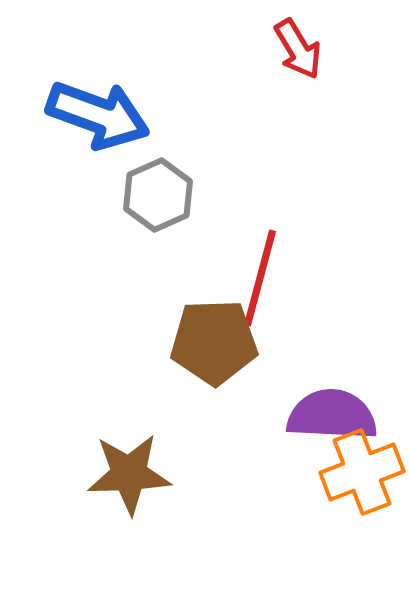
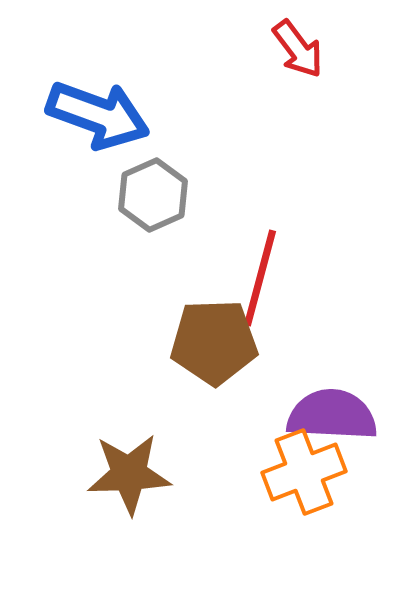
red arrow: rotated 6 degrees counterclockwise
gray hexagon: moved 5 px left
orange cross: moved 58 px left
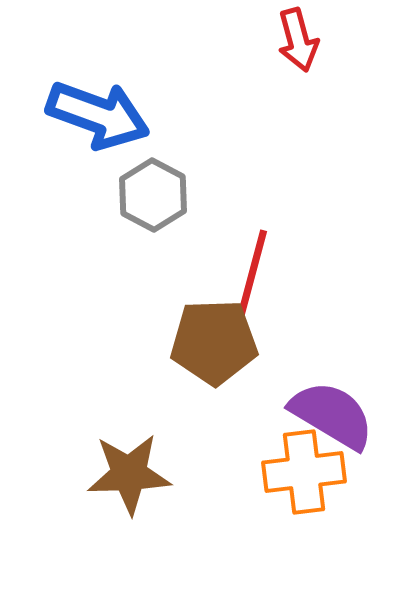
red arrow: moved 9 px up; rotated 22 degrees clockwise
gray hexagon: rotated 8 degrees counterclockwise
red line: moved 9 px left
purple semicircle: rotated 28 degrees clockwise
orange cross: rotated 14 degrees clockwise
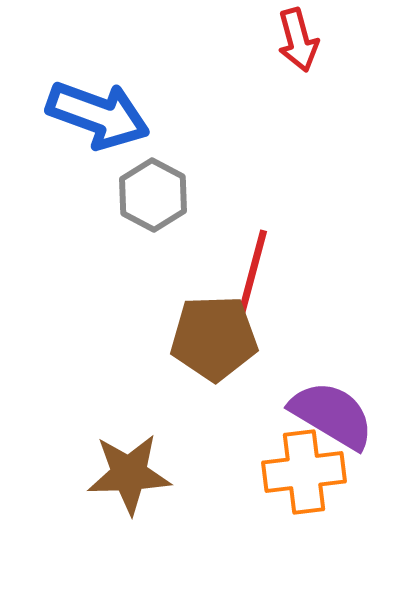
brown pentagon: moved 4 px up
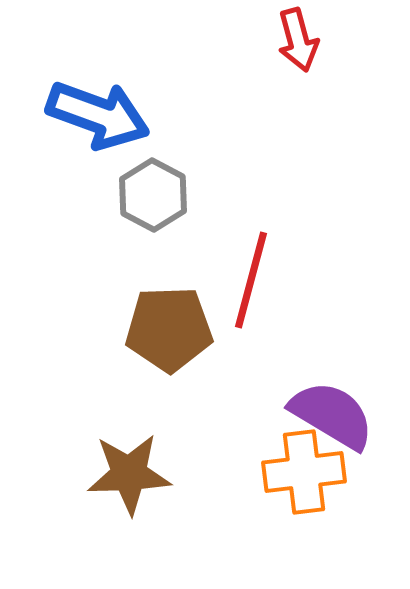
red line: moved 2 px down
brown pentagon: moved 45 px left, 9 px up
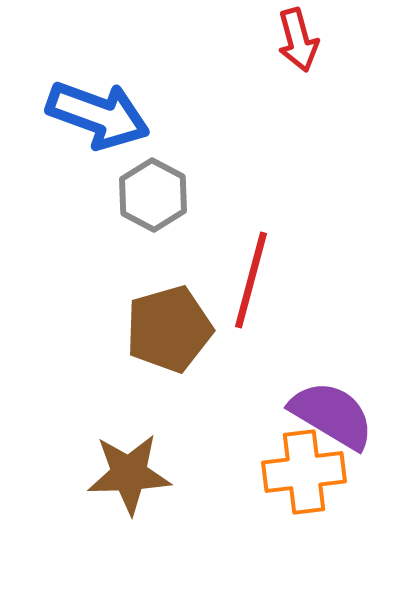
brown pentagon: rotated 14 degrees counterclockwise
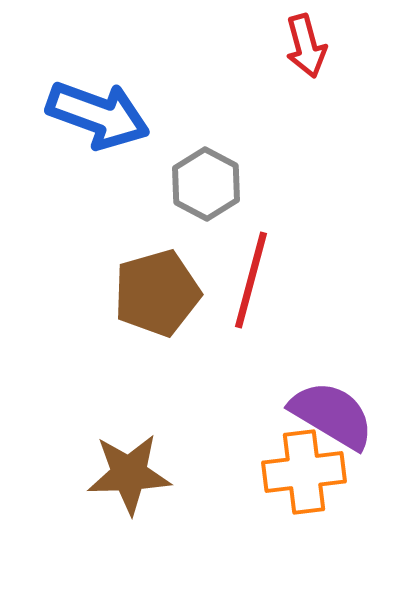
red arrow: moved 8 px right, 6 px down
gray hexagon: moved 53 px right, 11 px up
brown pentagon: moved 12 px left, 36 px up
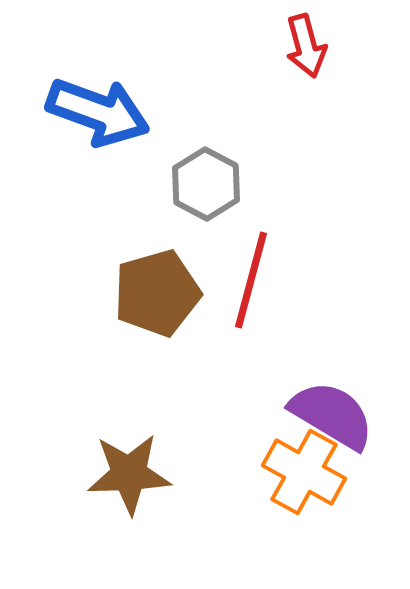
blue arrow: moved 3 px up
orange cross: rotated 36 degrees clockwise
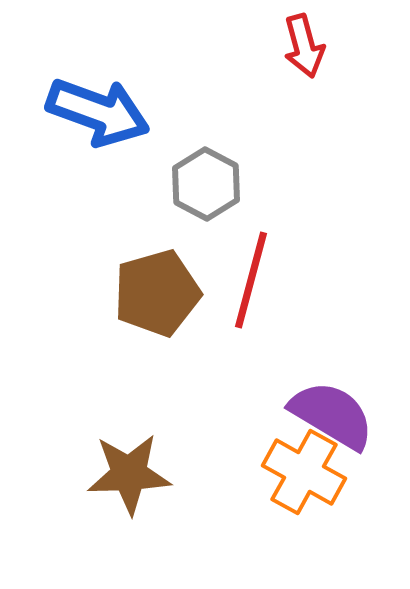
red arrow: moved 2 px left
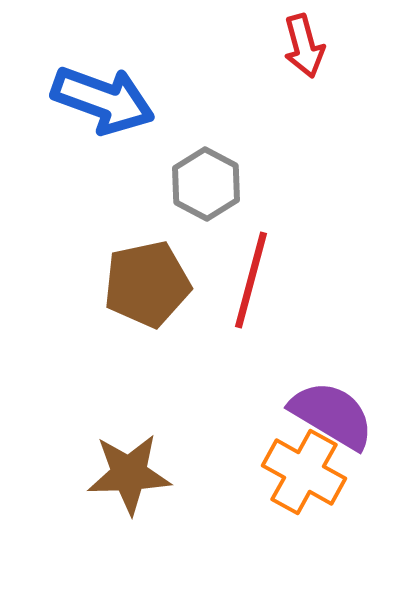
blue arrow: moved 5 px right, 12 px up
brown pentagon: moved 10 px left, 9 px up; rotated 4 degrees clockwise
